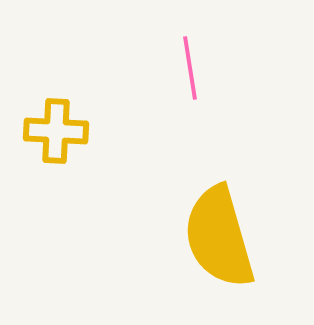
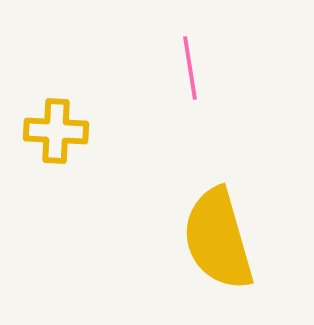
yellow semicircle: moved 1 px left, 2 px down
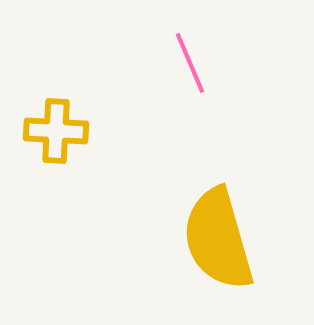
pink line: moved 5 px up; rotated 14 degrees counterclockwise
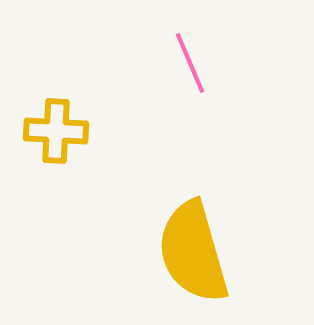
yellow semicircle: moved 25 px left, 13 px down
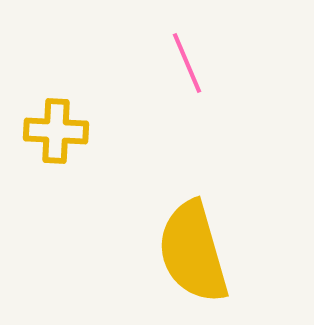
pink line: moved 3 px left
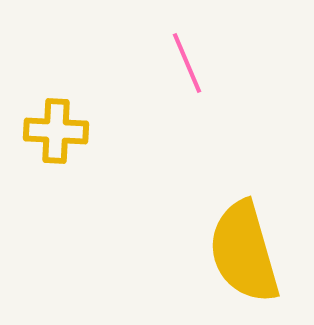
yellow semicircle: moved 51 px right
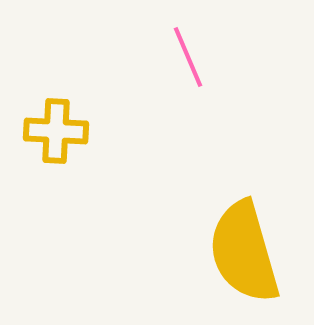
pink line: moved 1 px right, 6 px up
